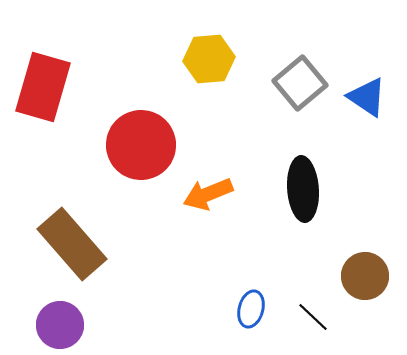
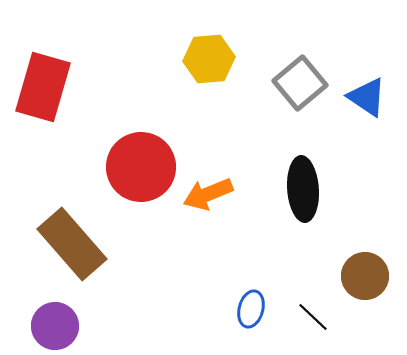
red circle: moved 22 px down
purple circle: moved 5 px left, 1 px down
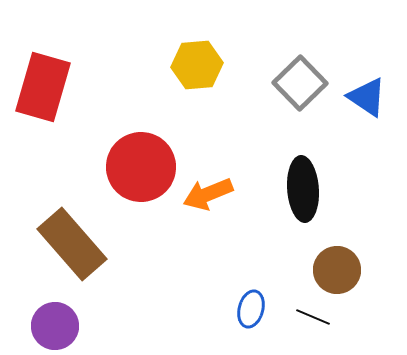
yellow hexagon: moved 12 px left, 6 px down
gray square: rotated 4 degrees counterclockwise
brown circle: moved 28 px left, 6 px up
black line: rotated 20 degrees counterclockwise
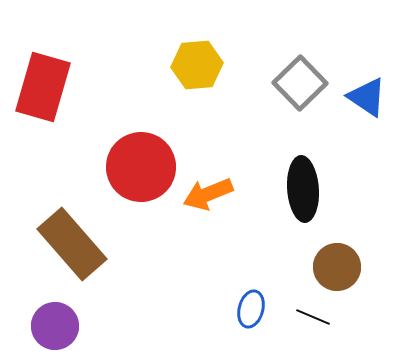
brown circle: moved 3 px up
